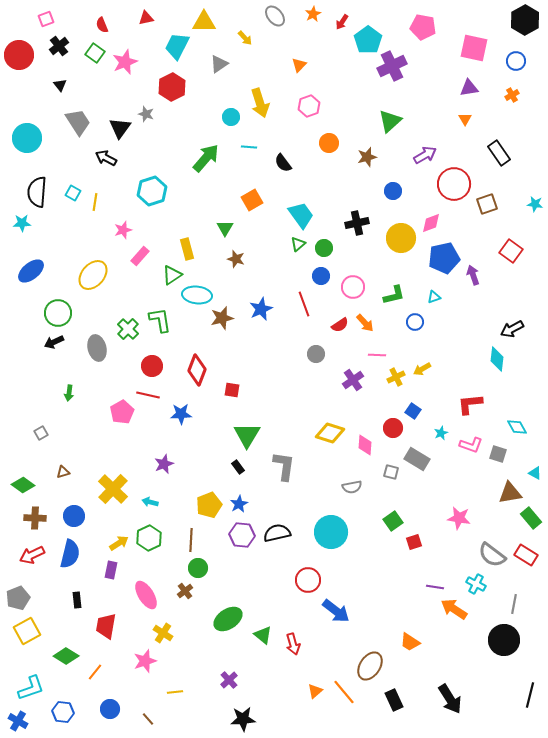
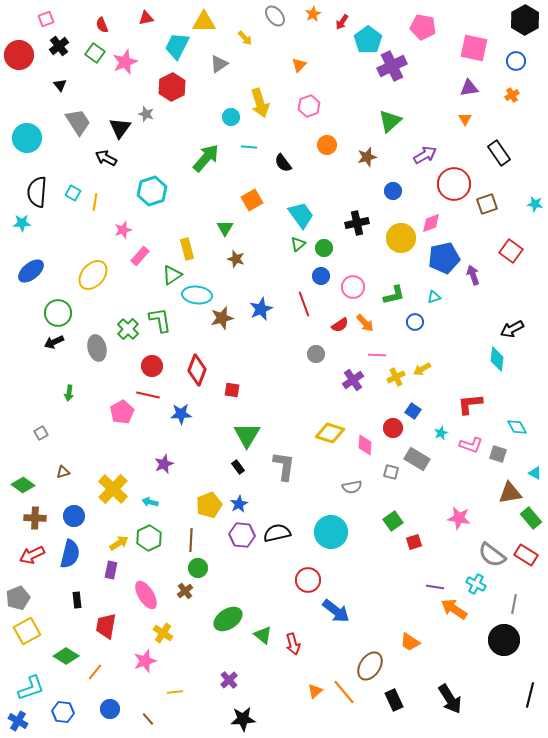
orange circle at (329, 143): moved 2 px left, 2 px down
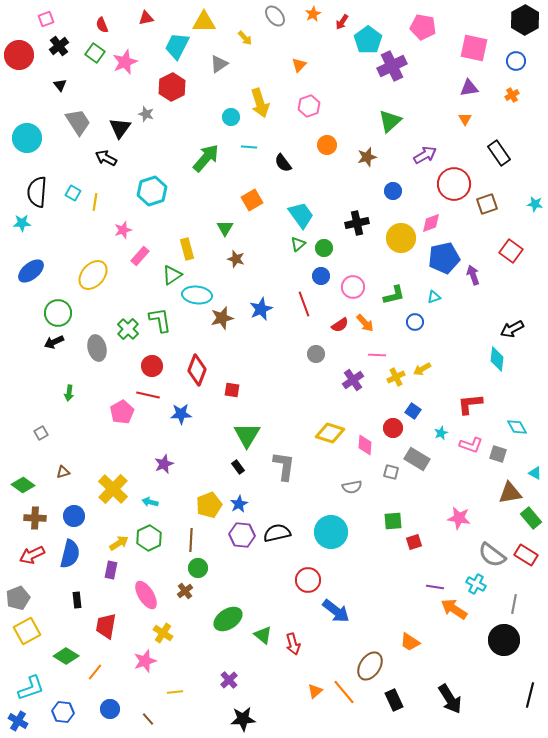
green square at (393, 521): rotated 30 degrees clockwise
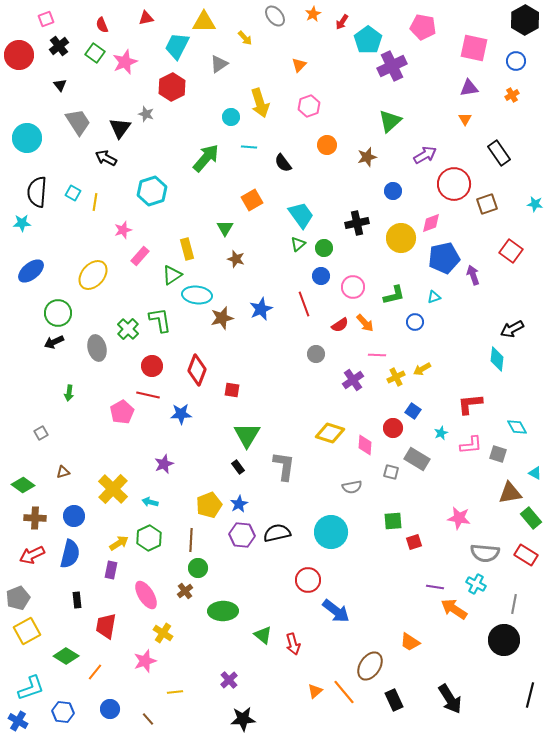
pink L-shape at (471, 445): rotated 25 degrees counterclockwise
gray semicircle at (492, 555): moved 7 px left, 2 px up; rotated 32 degrees counterclockwise
green ellipse at (228, 619): moved 5 px left, 8 px up; rotated 32 degrees clockwise
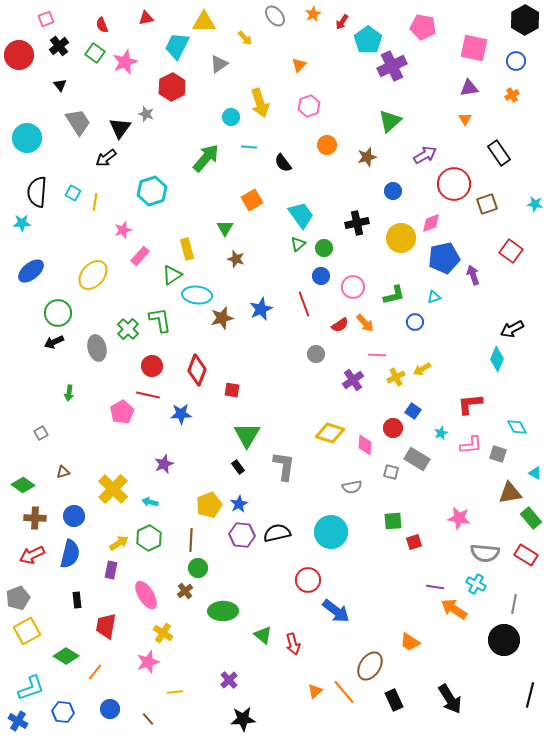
black arrow at (106, 158): rotated 65 degrees counterclockwise
cyan diamond at (497, 359): rotated 15 degrees clockwise
pink star at (145, 661): moved 3 px right, 1 px down
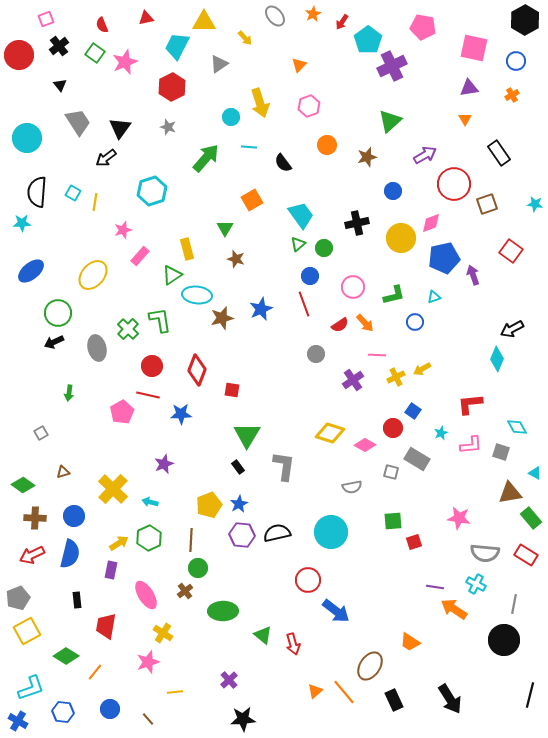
gray star at (146, 114): moved 22 px right, 13 px down
blue circle at (321, 276): moved 11 px left
pink diamond at (365, 445): rotated 65 degrees counterclockwise
gray square at (498, 454): moved 3 px right, 2 px up
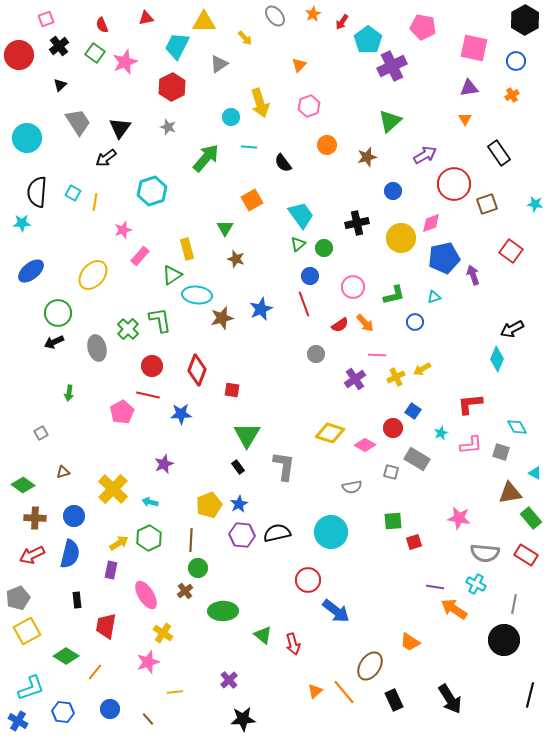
black triangle at (60, 85): rotated 24 degrees clockwise
purple cross at (353, 380): moved 2 px right, 1 px up
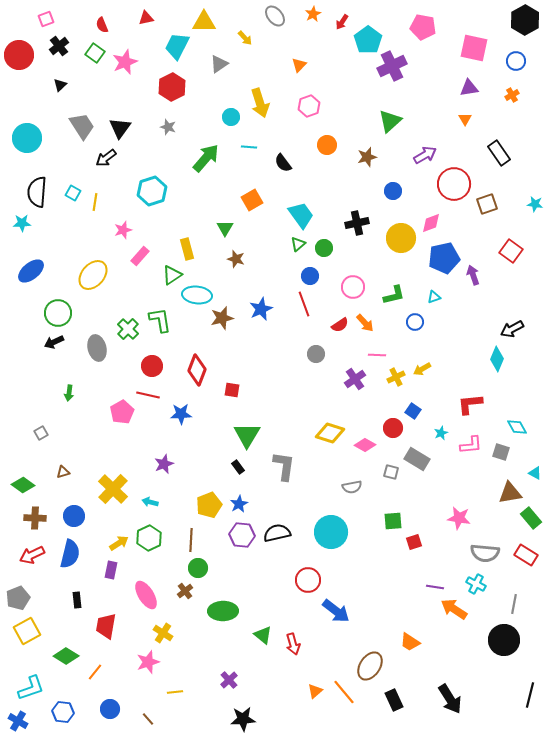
gray trapezoid at (78, 122): moved 4 px right, 4 px down
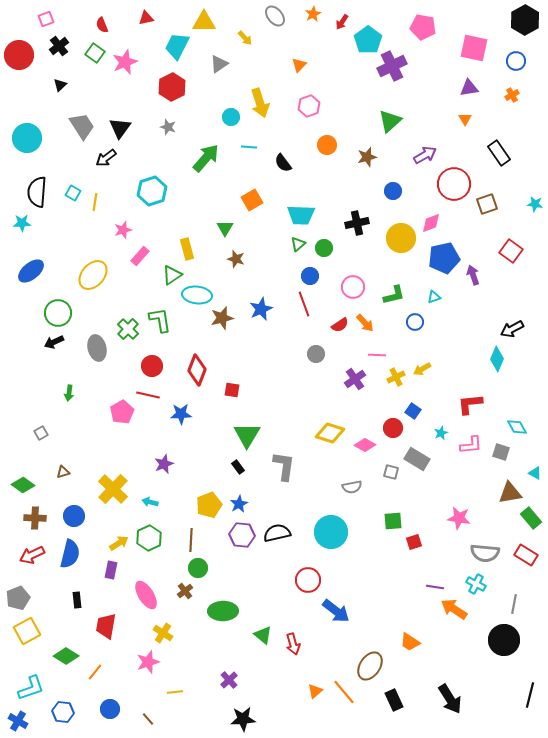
cyan trapezoid at (301, 215): rotated 128 degrees clockwise
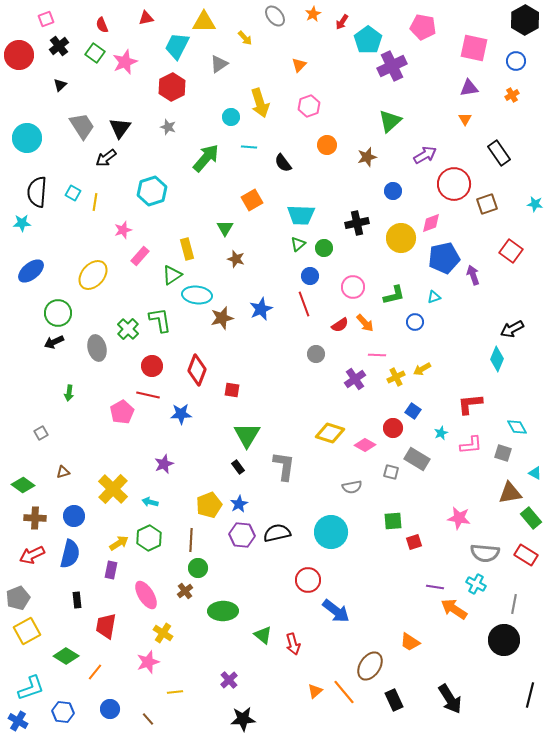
gray square at (501, 452): moved 2 px right, 1 px down
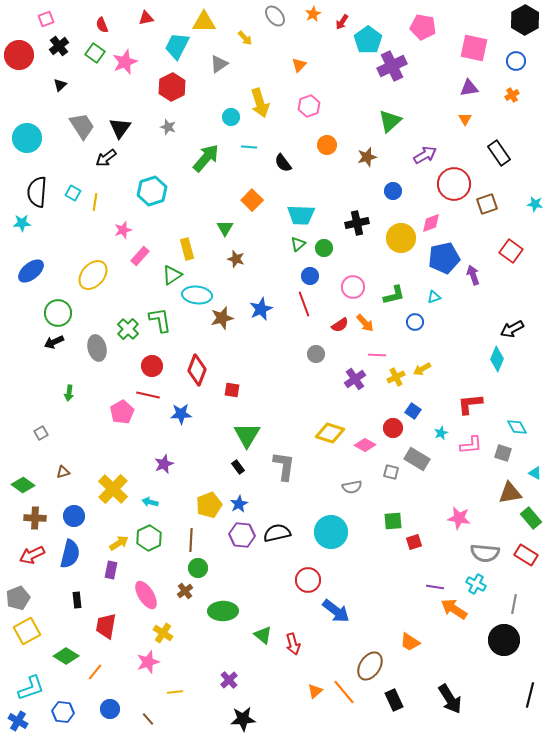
orange square at (252, 200): rotated 15 degrees counterclockwise
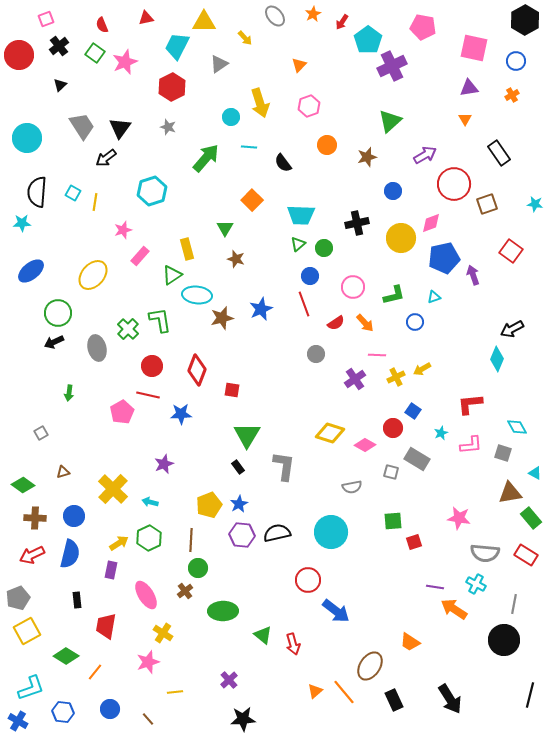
red semicircle at (340, 325): moved 4 px left, 2 px up
